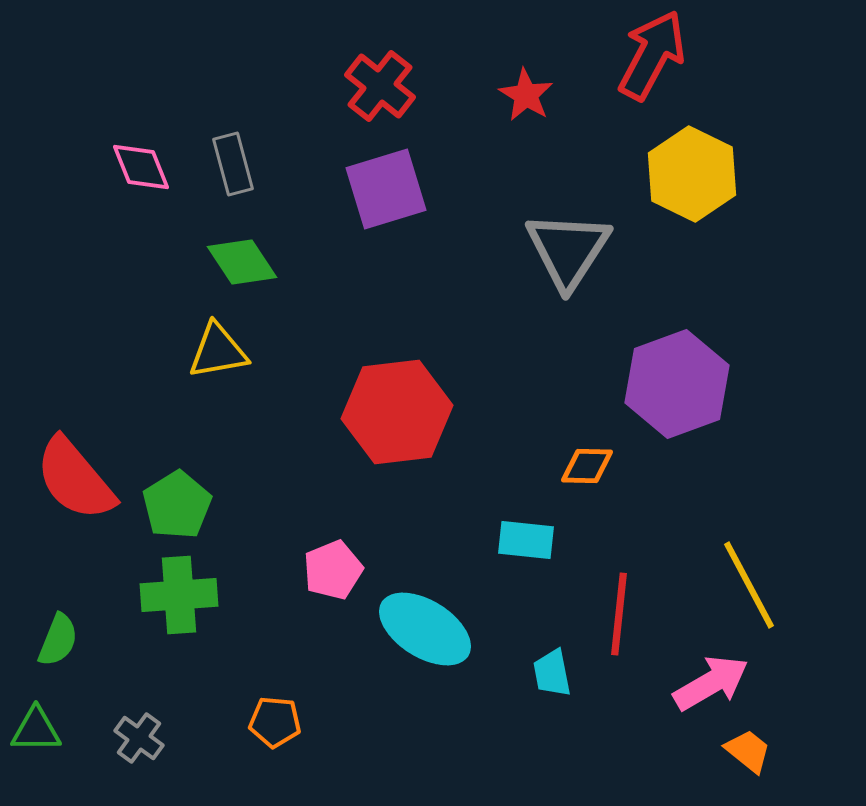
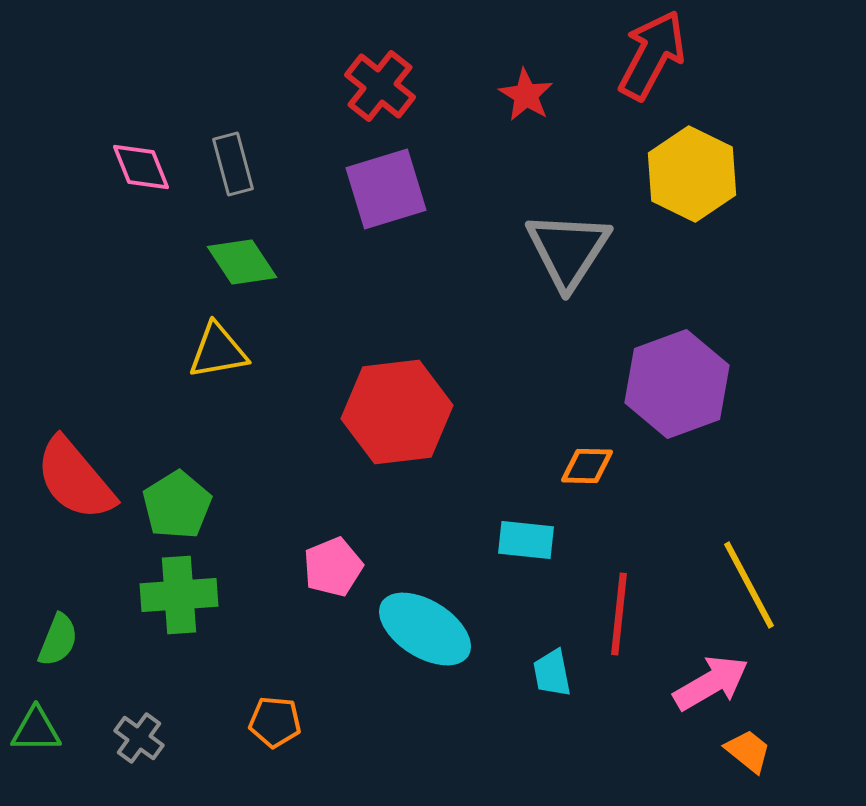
pink pentagon: moved 3 px up
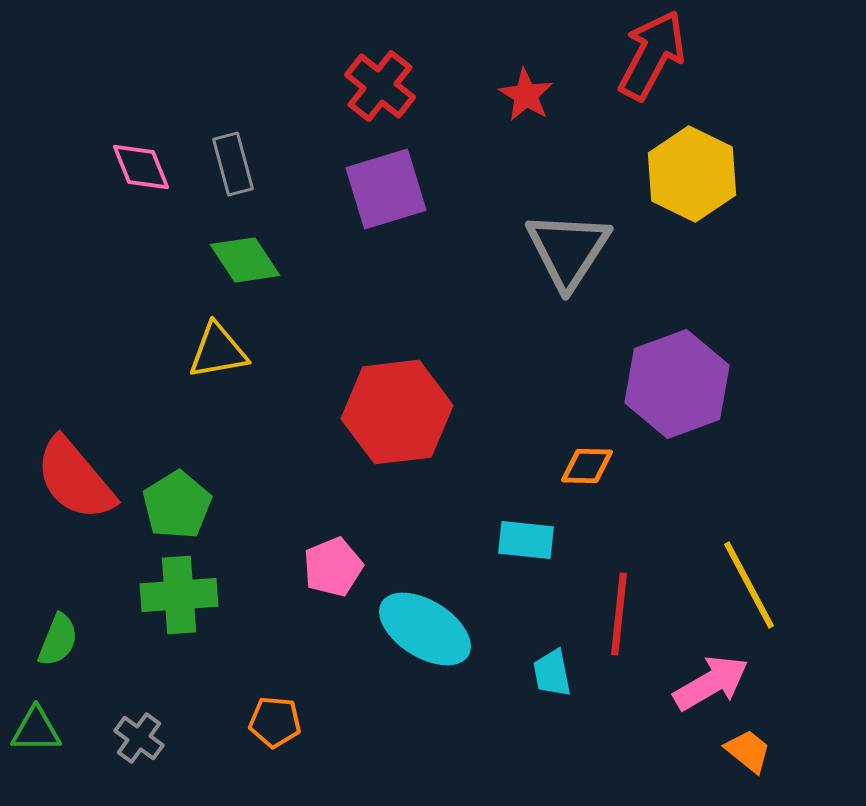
green diamond: moved 3 px right, 2 px up
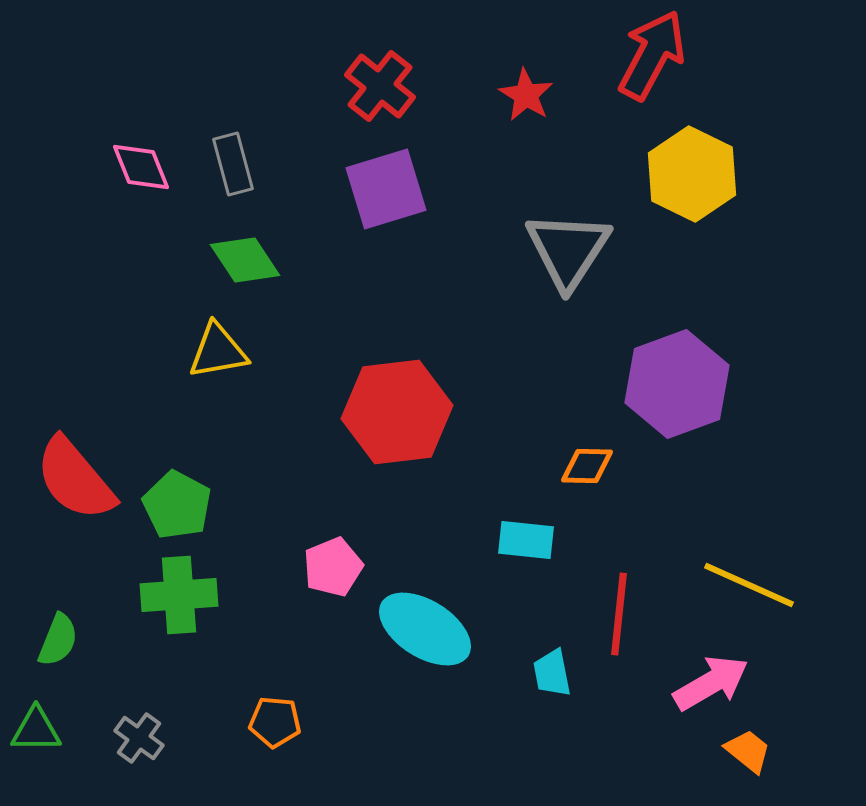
green pentagon: rotated 12 degrees counterclockwise
yellow line: rotated 38 degrees counterclockwise
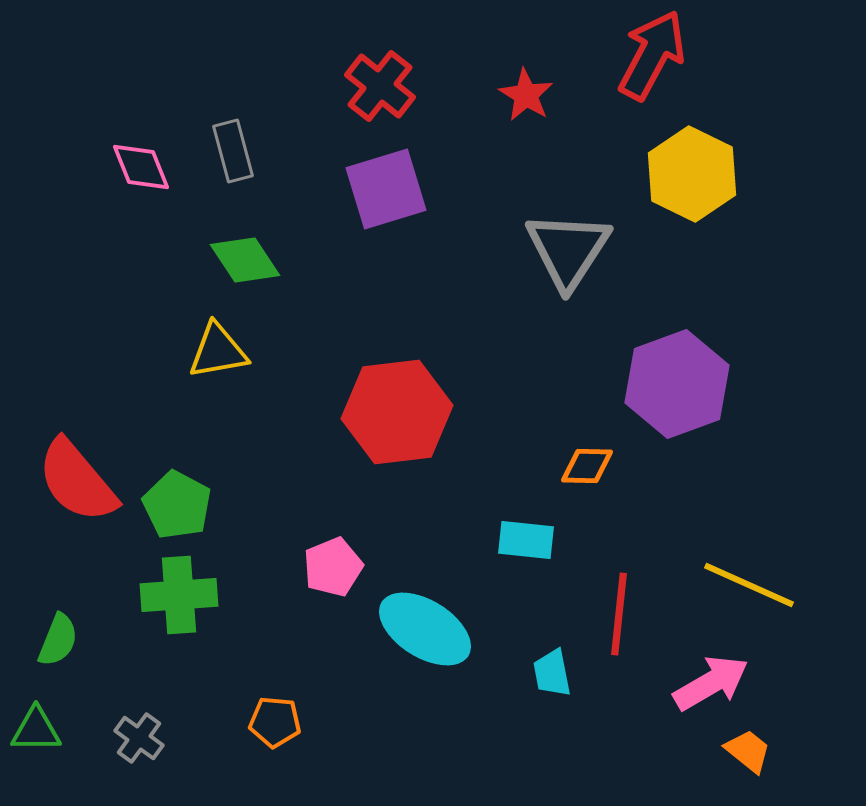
gray rectangle: moved 13 px up
red semicircle: moved 2 px right, 2 px down
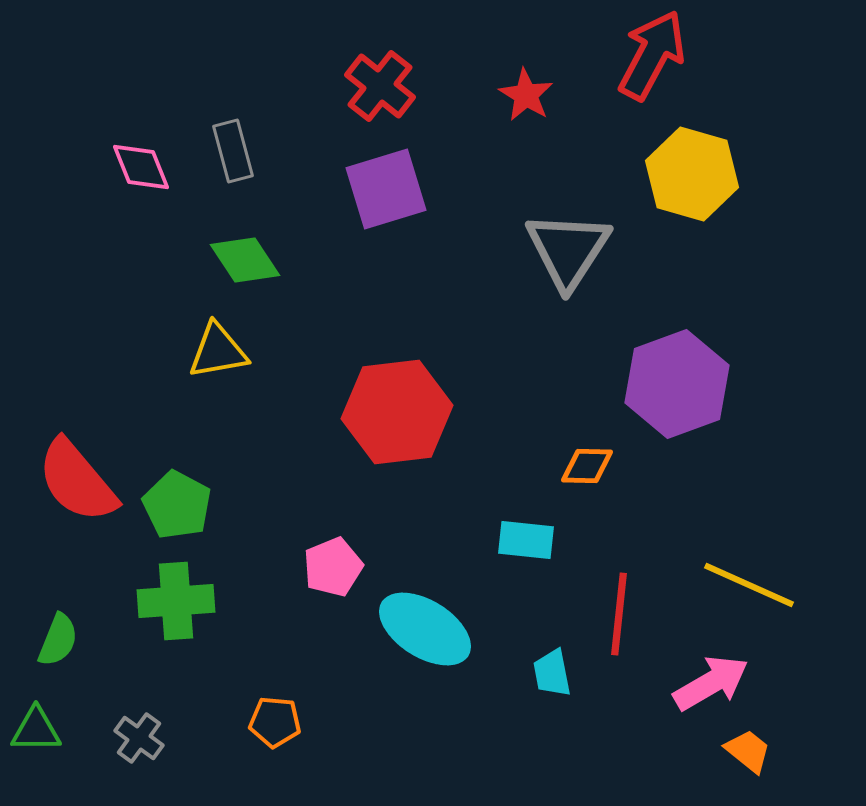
yellow hexagon: rotated 10 degrees counterclockwise
green cross: moved 3 px left, 6 px down
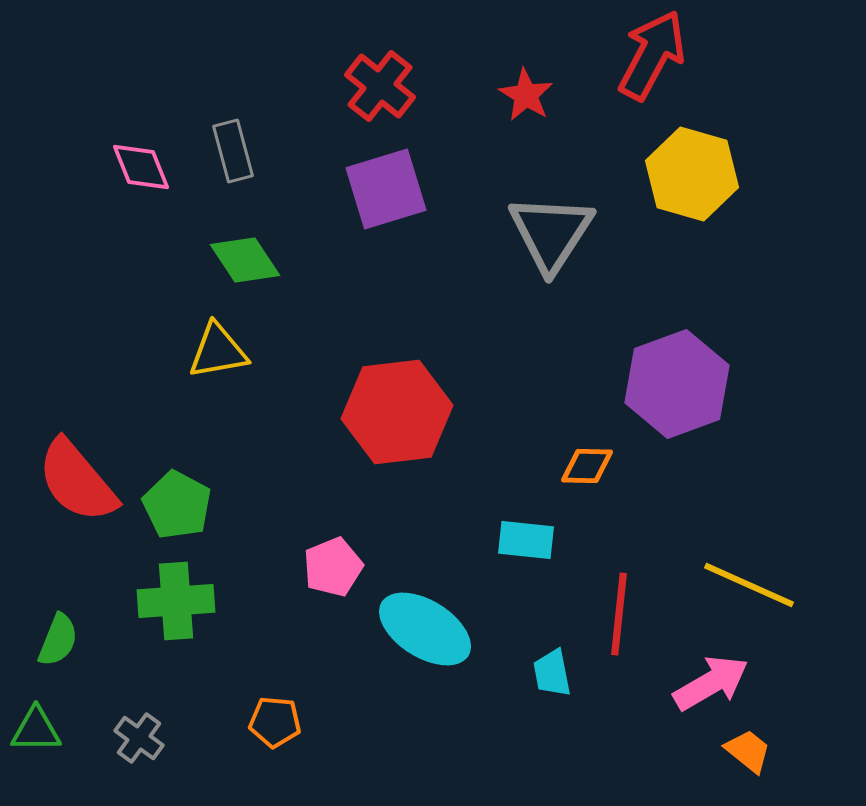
gray triangle: moved 17 px left, 17 px up
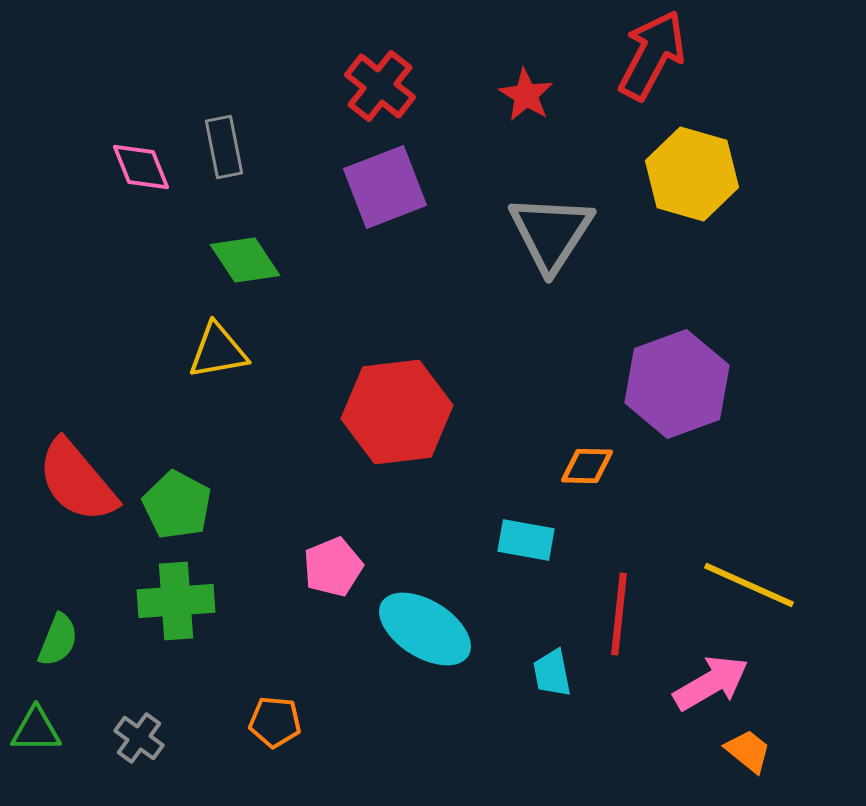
gray rectangle: moved 9 px left, 4 px up; rotated 4 degrees clockwise
purple square: moved 1 px left, 2 px up; rotated 4 degrees counterclockwise
cyan rectangle: rotated 4 degrees clockwise
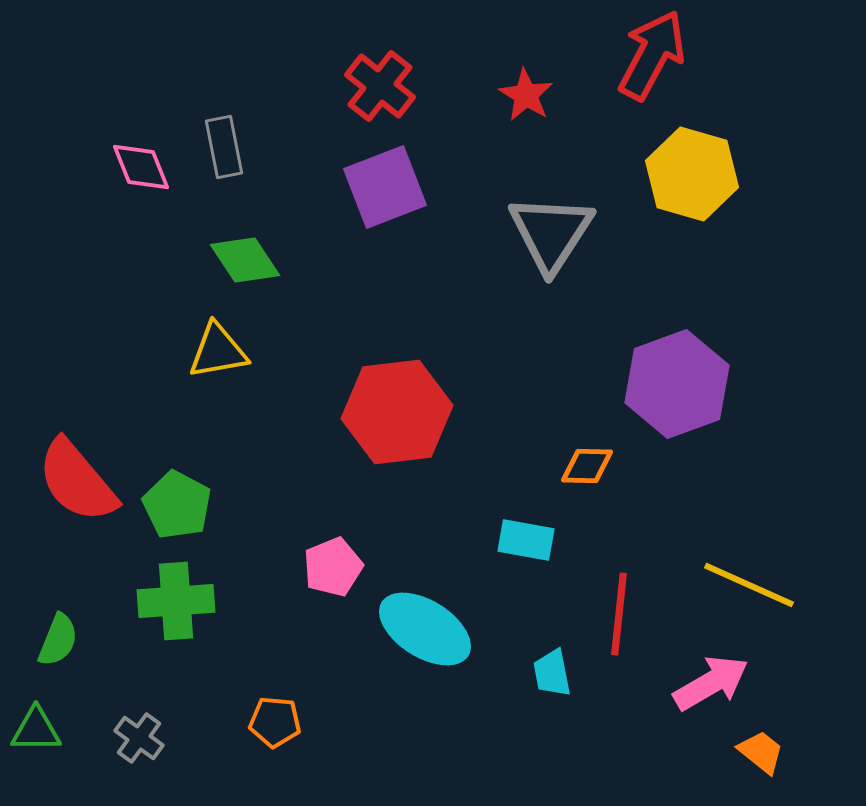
orange trapezoid: moved 13 px right, 1 px down
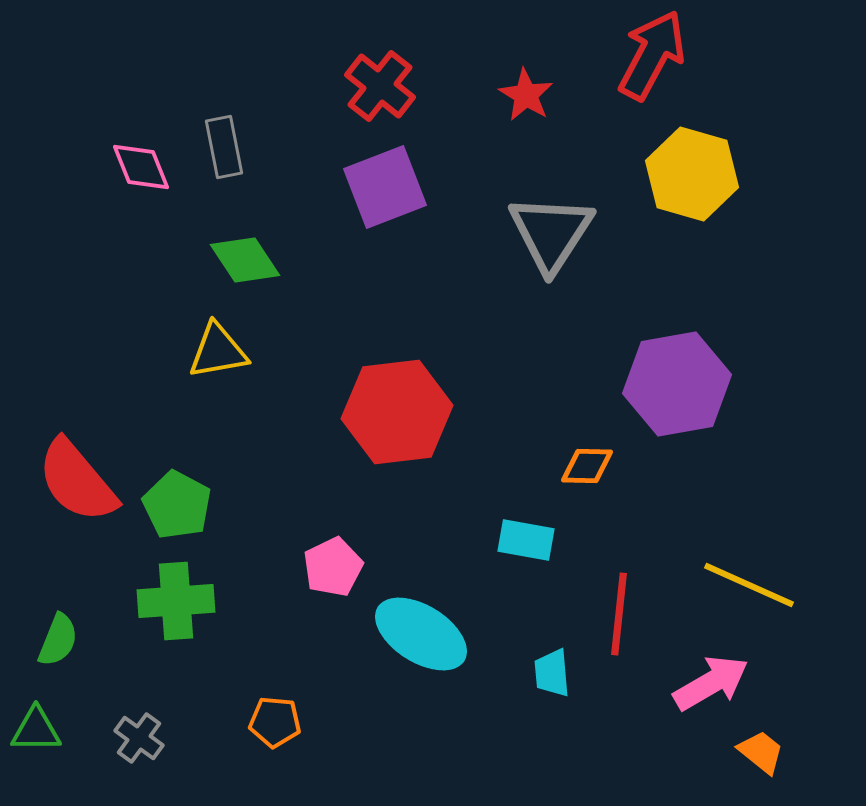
purple hexagon: rotated 10 degrees clockwise
pink pentagon: rotated 4 degrees counterclockwise
cyan ellipse: moved 4 px left, 5 px down
cyan trapezoid: rotated 6 degrees clockwise
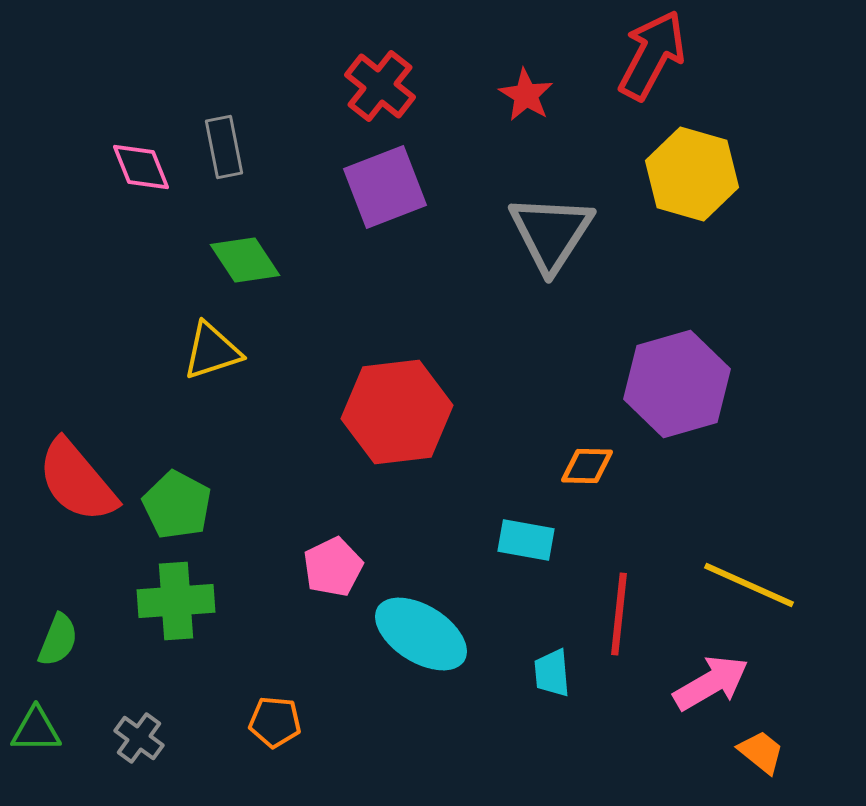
yellow triangle: moved 6 px left; rotated 8 degrees counterclockwise
purple hexagon: rotated 6 degrees counterclockwise
